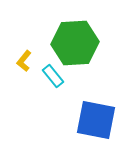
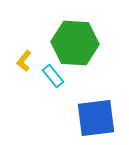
green hexagon: rotated 6 degrees clockwise
blue square: moved 2 px up; rotated 18 degrees counterclockwise
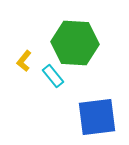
blue square: moved 1 px right, 1 px up
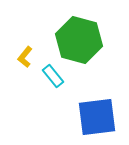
green hexagon: moved 4 px right, 3 px up; rotated 12 degrees clockwise
yellow L-shape: moved 1 px right, 4 px up
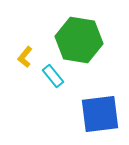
green hexagon: rotated 6 degrees counterclockwise
blue square: moved 3 px right, 3 px up
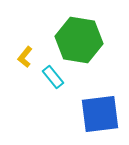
cyan rectangle: moved 1 px down
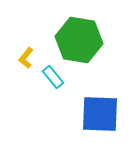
yellow L-shape: moved 1 px right, 1 px down
blue square: rotated 9 degrees clockwise
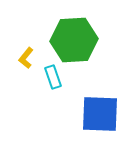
green hexagon: moved 5 px left; rotated 12 degrees counterclockwise
cyan rectangle: rotated 20 degrees clockwise
